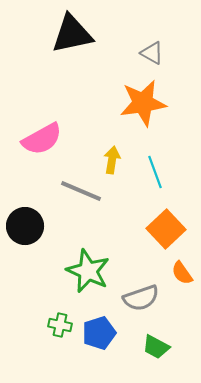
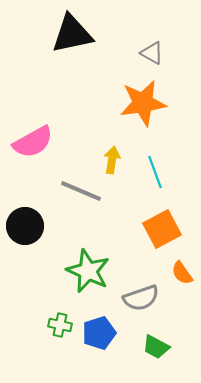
pink semicircle: moved 9 px left, 3 px down
orange square: moved 4 px left; rotated 15 degrees clockwise
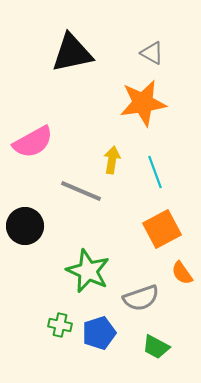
black triangle: moved 19 px down
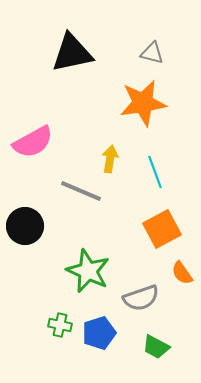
gray triangle: rotated 15 degrees counterclockwise
yellow arrow: moved 2 px left, 1 px up
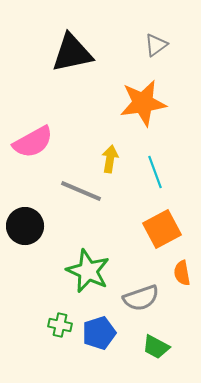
gray triangle: moved 4 px right, 8 px up; rotated 50 degrees counterclockwise
orange semicircle: rotated 25 degrees clockwise
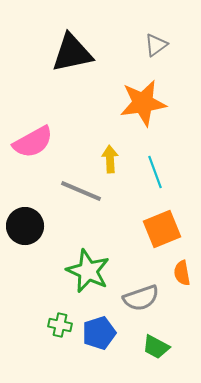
yellow arrow: rotated 12 degrees counterclockwise
orange square: rotated 6 degrees clockwise
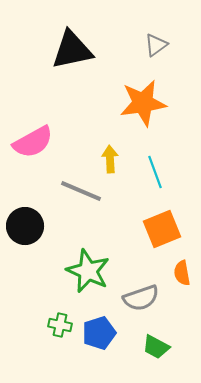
black triangle: moved 3 px up
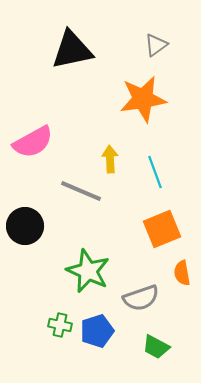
orange star: moved 4 px up
blue pentagon: moved 2 px left, 2 px up
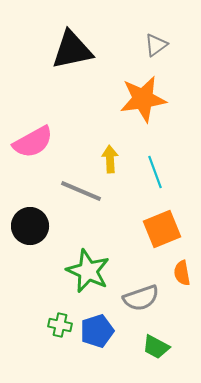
black circle: moved 5 px right
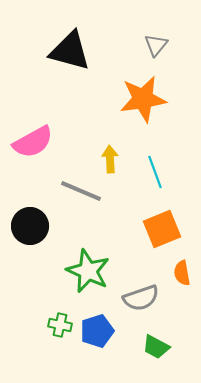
gray triangle: rotated 15 degrees counterclockwise
black triangle: moved 2 px left, 1 px down; rotated 27 degrees clockwise
